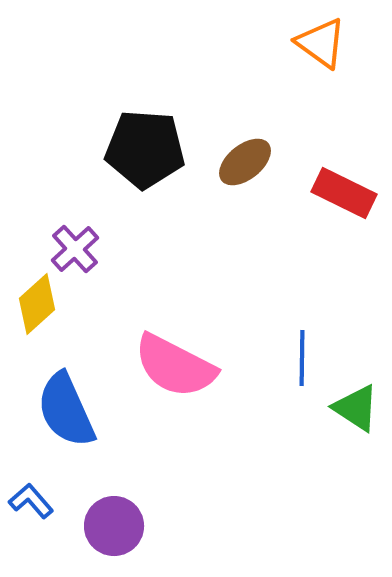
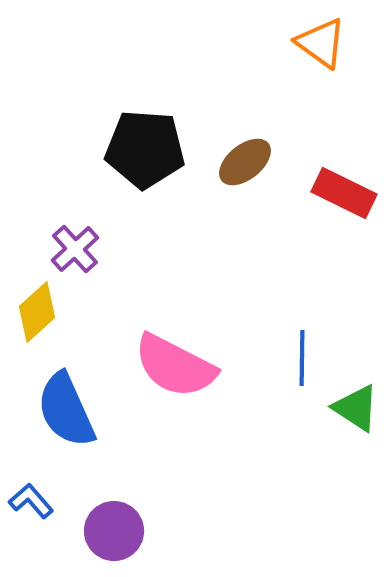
yellow diamond: moved 8 px down
purple circle: moved 5 px down
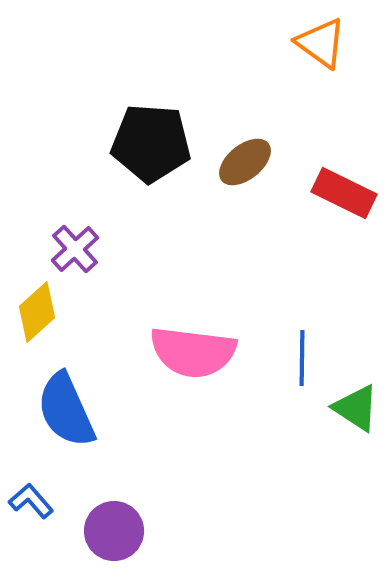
black pentagon: moved 6 px right, 6 px up
pink semicircle: moved 18 px right, 14 px up; rotated 20 degrees counterclockwise
